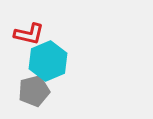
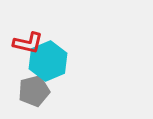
red L-shape: moved 1 px left, 9 px down
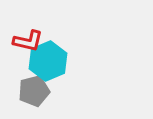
red L-shape: moved 2 px up
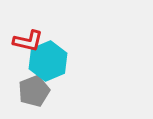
gray pentagon: rotated 8 degrees counterclockwise
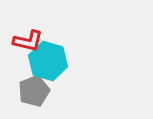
cyan hexagon: rotated 21 degrees counterclockwise
